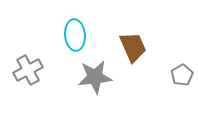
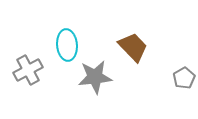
cyan ellipse: moved 8 px left, 10 px down
brown trapezoid: rotated 20 degrees counterclockwise
gray pentagon: moved 2 px right, 3 px down
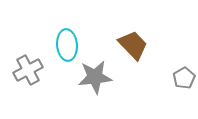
brown trapezoid: moved 2 px up
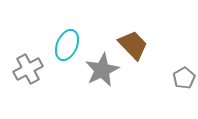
cyan ellipse: rotated 28 degrees clockwise
gray cross: moved 1 px up
gray star: moved 7 px right, 7 px up; rotated 20 degrees counterclockwise
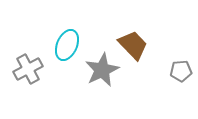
gray pentagon: moved 3 px left, 7 px up; rotated 25 degrees clockwise
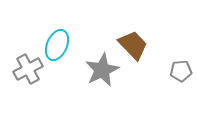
cyan ellipse: moved 10 px left
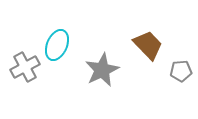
brown trapezoid: moved 15 px right
gray cross: moved 3 px left, 2 px up
